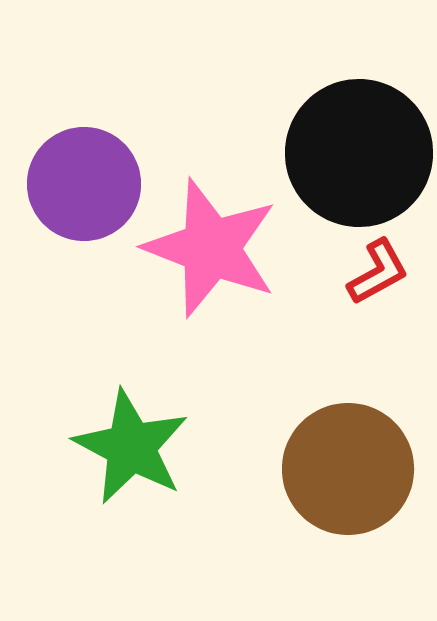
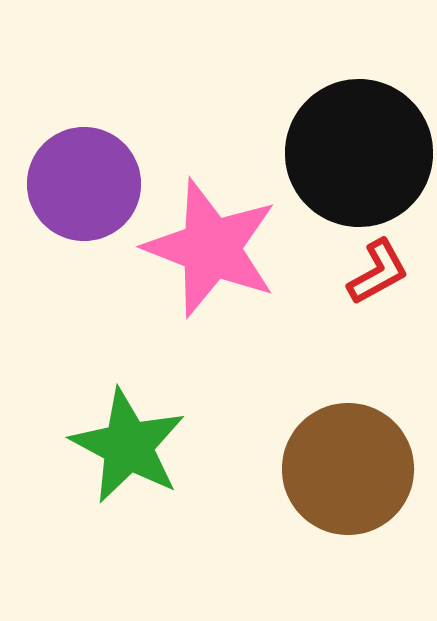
green star: moved 3 px left, 1 px up
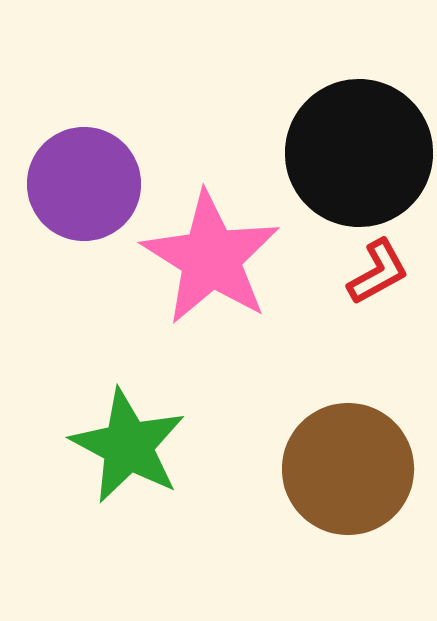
pink star: moved 10 px down; rotated 11 degrees clockwise
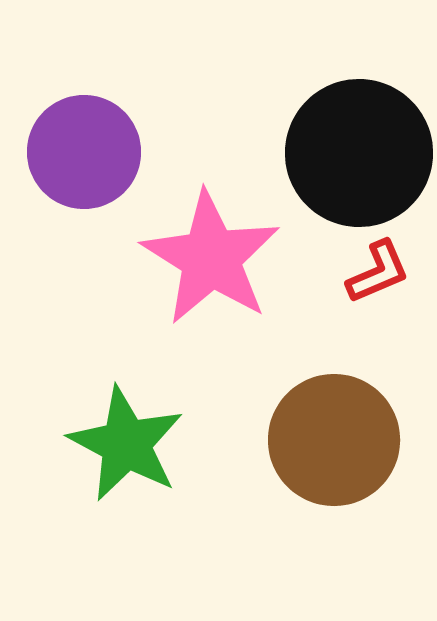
purple circle: moved 32 px up
red L-shape: rotated 6 degrees clockwise
green star: moved 2 px left, 2 px up
brown circle: moved 14 px left, 29 px up
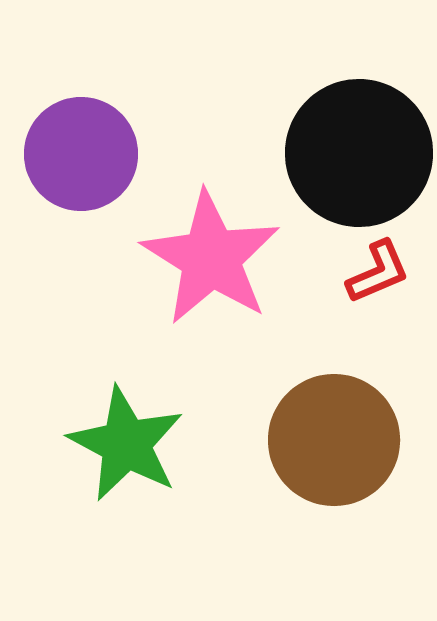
purple circle: moved 3 px left, 2 px down
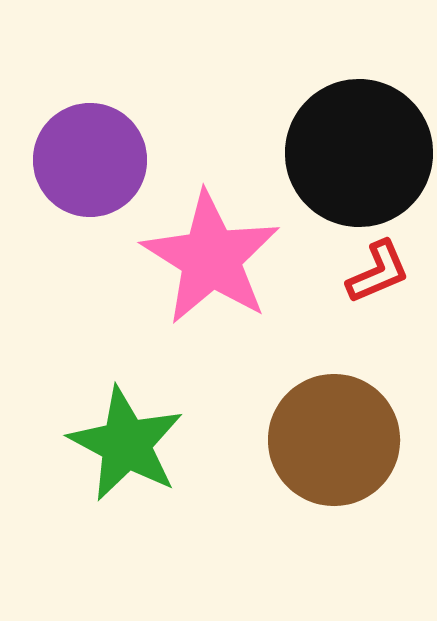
purple circle: moved 9 px right, 6 px down
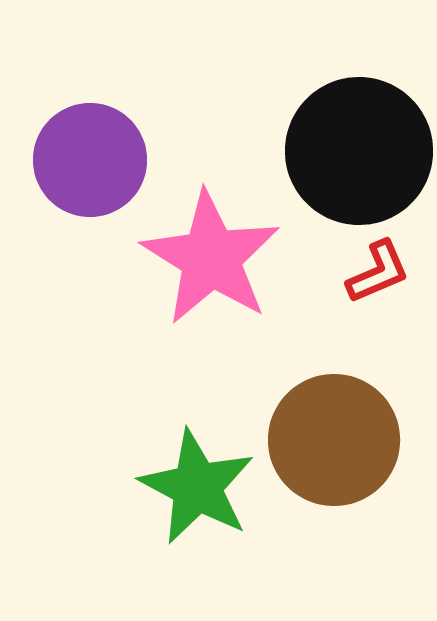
black circle: moved 2 px up
green star: moved 71 px right, 43 px down
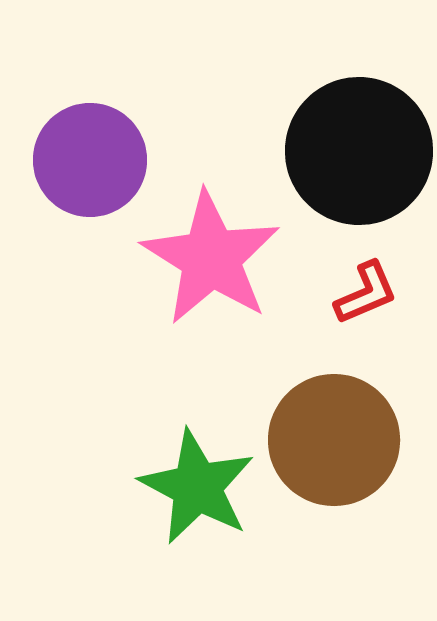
red L-shape: moved 12 px left, 21 px down
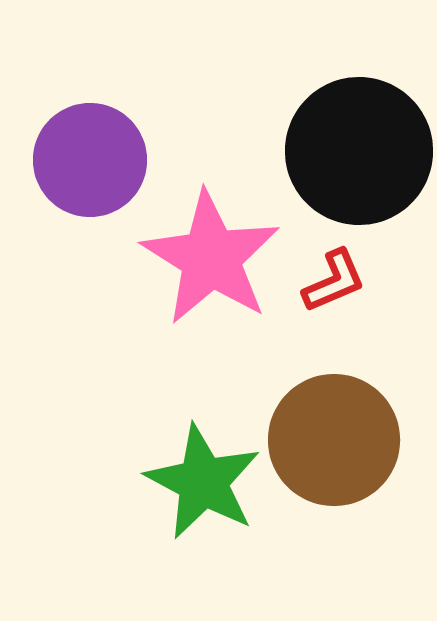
red L-shape: moved 32 px left, 12 px up
green star: moved 6 px right, 5 px up
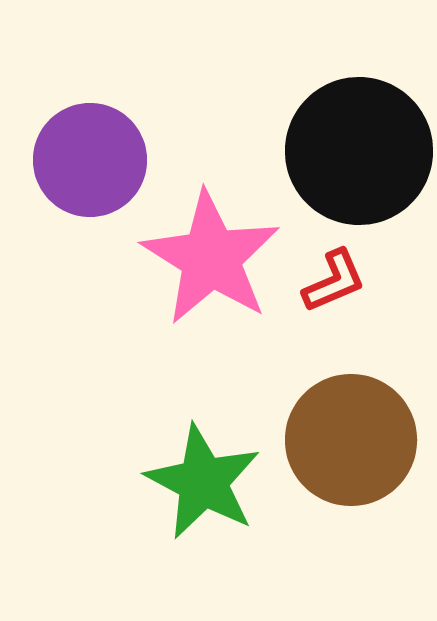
brown circle: moved 17 px right
